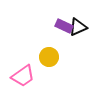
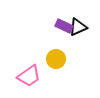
yellow circle: moved 7 px right, 2 px down
pink trapezoid: moved 6 px right
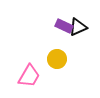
yellow circle: moved 1 px right
pink trapezoid: rotated 25 degrees counterclockwise
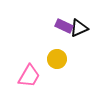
black triangle: moved 1 px right, 1 px down
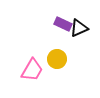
purple rectangle: moved 1 px left, 2 px up
pink trapezoid: moved 3 px right, 6 px up
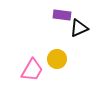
purple rectangle: moved 1 px left, 9 px up; rotated 18 degrees counterclockwise
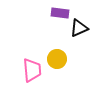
purple rectangle: moved 2 px left, 2 px up
pink trapezoid: rotated 35 degrees counterclockwise
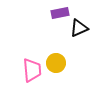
purple rectangle: rotated 18 degrees counterclockwise
yellow circle: moved 1 px left, 4 px down
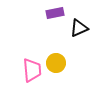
purple rectangle: moved 5 px left
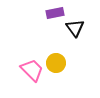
black triangle: moved 4 px left; rotated 42 degrees counterclockwise
pink trapezoid: rotated 40 degrees counterclockwise
